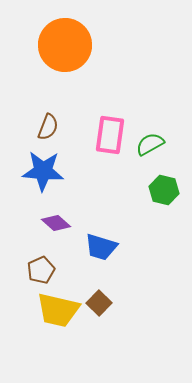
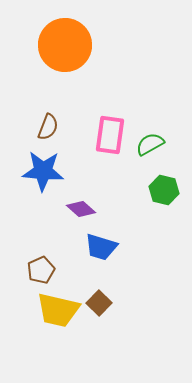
purple diamond: moved 25 px right, 14 px up
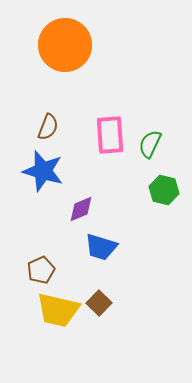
pink rectangle: rotated 12 degrees counterclockwise
green semicircle: rotated 36 degrees counterclockwise
blue star: rotated 12 degrees clockwise
purple diamond: rotated 64 degrees counterclockwise
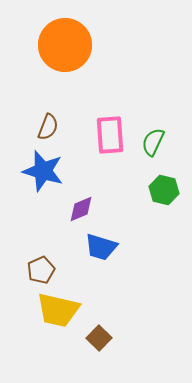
green semicircle: moved 3 px right, 2 px up
brown square: moved 35 px down
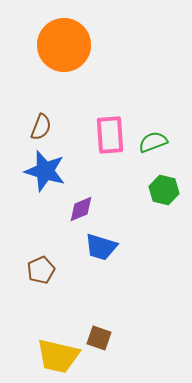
orange circle: moved 1 px left
brown semicircle: moved 7 px left
green semicircle: rotated 44 degrees clockwise
blue star: moved 2 px right
yellow trapezoid: moved 46 px down
brown square: rotated 25 degrees counterclockwise
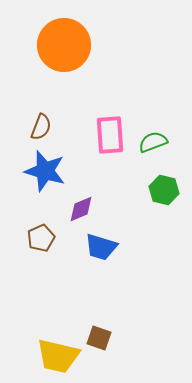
brown pentagon: moved 32 px up
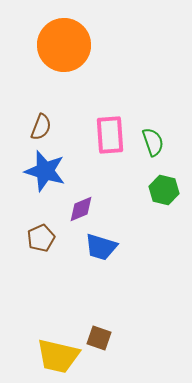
green semicircle: rotated 92 degrees clockwise
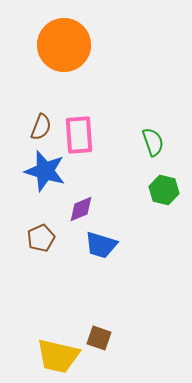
pink rectangle: moved 31 px left
blue trapezoid: moved 2 px up
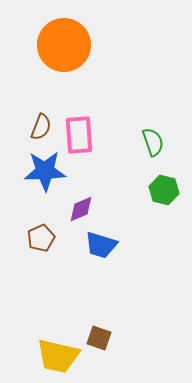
blue star: rotated 18 degrees counterclockwise
